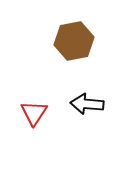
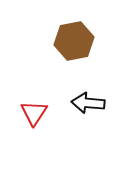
black arrow: moved 1 px right, 1 px up
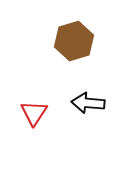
brown hexagon: rotated 6 degrees counterclockwise
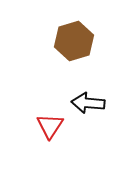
red triangle: moved 16 px right, 13 px down
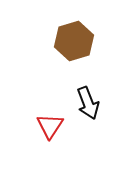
black arrow: rotated 116 degrees counterclockwise
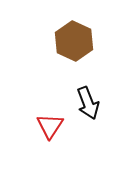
brown hexagon: rotated 18 degrees counterclockwise
